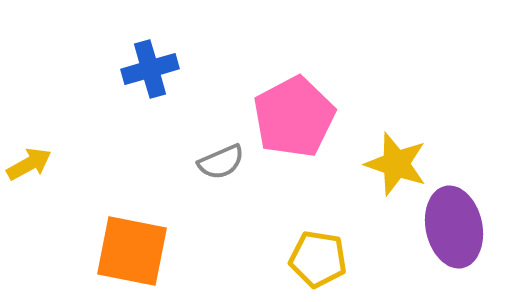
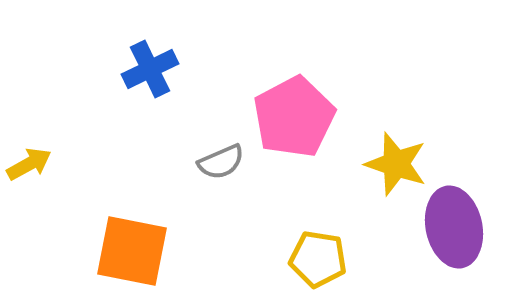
blue cross: rotated 10 degrees counterclockwise
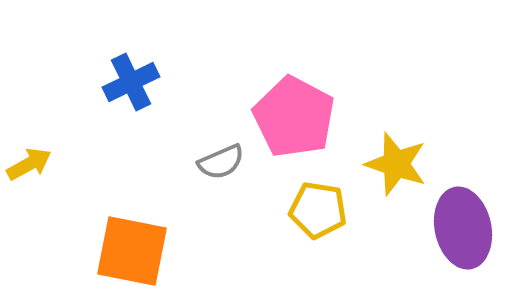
blue cross: moved 19 px left, 13 px down
pink pentagon: rotated 16 degrees counterclockwise
purple ellipse: moved 9 px right, 1 px down
yellow pentagon: moved 49 px up
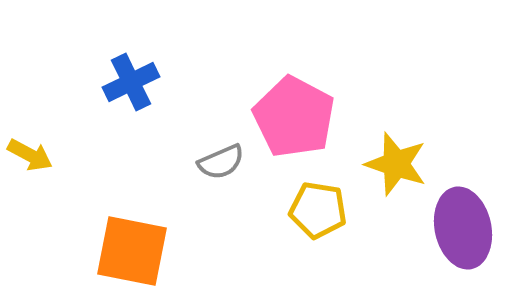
yellow arrow: moved 1 px right, 9 px up; rotated 57 degrees clockwise
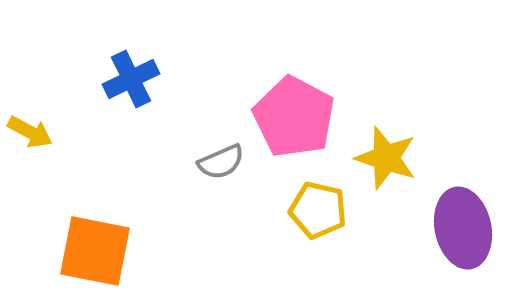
blue cross: moved 3 px up
yellow arrow: moved 23 px up
yellow star: moved 10 px left, 6 px up
yellow pentagon: rotated 4 degrees clockwise
orange square: moved 37 px left
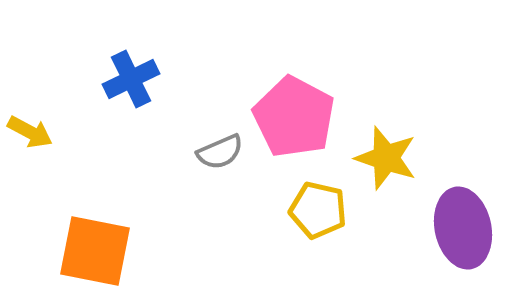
gray semicircle: moved 1 px left, 10 px up
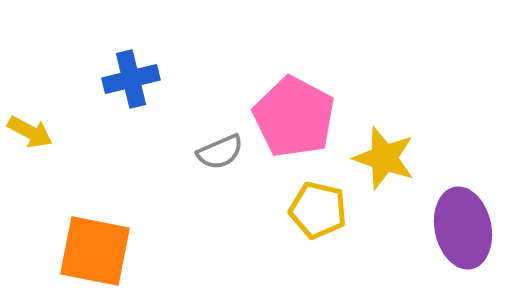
blue cross: rotated 12 degrees clockwise
yellow star: moved 2 px left
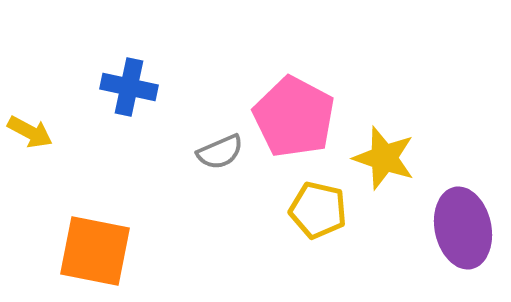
blue cross: moved 2 px left, 8 px down; rotated 26 degrees clockwise
